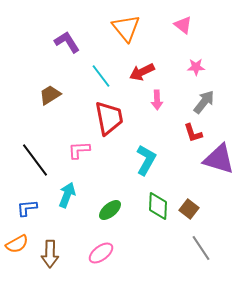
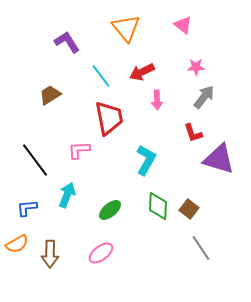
gray arrow: moved 5 px up
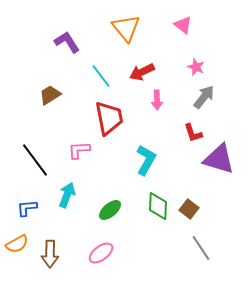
pink star: rotated 24 degrees clockwise
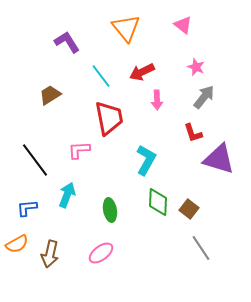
green diamond: moved 4 px up
green ellipse: rotated 60 degrees counterclockwise
brown arrow: rotated 12 degrees clockwise
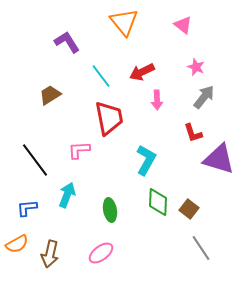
orange triangle: moved 2 px left, 6 px up
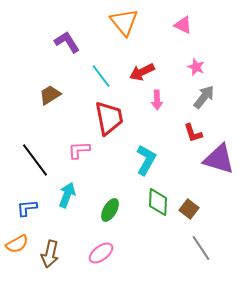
pink triangle: rotated 12 degrees counterclockwise
green ellipse: rotated 40 degrees clockwise
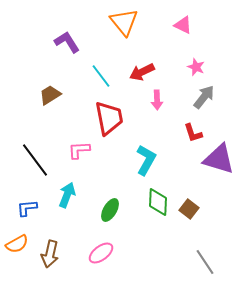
gray line: moved 4 px right, 14 px down
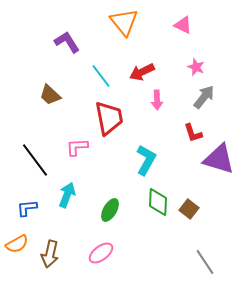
brown trapezoid: rotated 105 degrees counterclockwise
pink L-shape: moved 2 px left, 3 px up
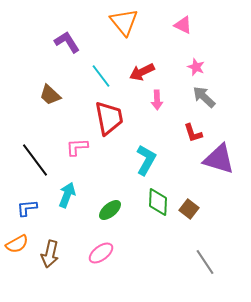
gray arrow: rotated 85 degrees counterclockwise
green ellipse: rotated 20 degrees clockwise
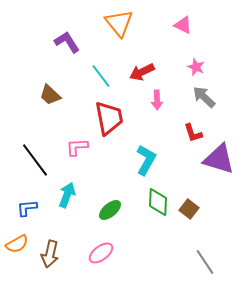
orange triangle: moved 5 px left, 1 px down
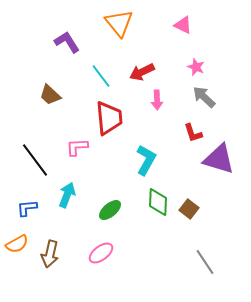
red trapezoid: rotated 6 degrees clockwise
